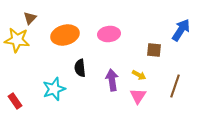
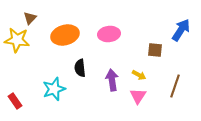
brown square: moved 1 px right
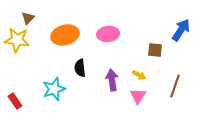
brown triangle: moved 2 px left
pink ellipse: moved 1 px left
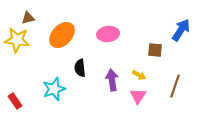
brown triangle: rotated 32 degrees clockwise
orange ellipse: moved 3 px left; rotated 32 degrees counterclockwise
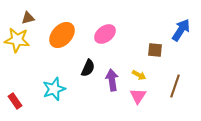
pink ellipse: moved 3 px left; rotated 30 degrees counterclockwise
black semicircle: moved 8 px right; rotated 150 degrees counterclockwise
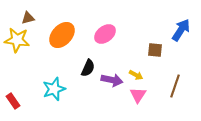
yellow arrow: moved 3 px left
purple arrow: rotated 110 degrees clockwise
pink triangle: moved 1 px up
red rectangle: moved 2 px left
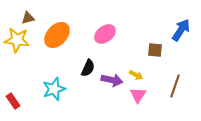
orange ellipse: moved 5 px left
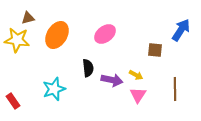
orange ellipse: rotated 12 degrees counterclockwise
black semicircle: rotated 30 degrees counterclockwise
brown line: moved 3 px down; rotated 20 degrees counterclockwise
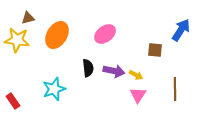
purple arrow: moved 2 px right, 9 px up
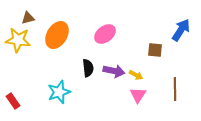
yellow star: moved 1 px right
cyan star: moved 5 px right, 3 px down
